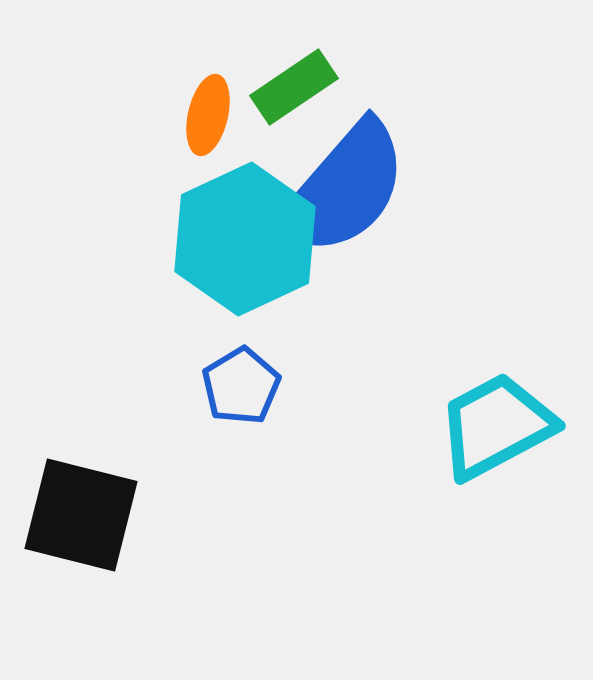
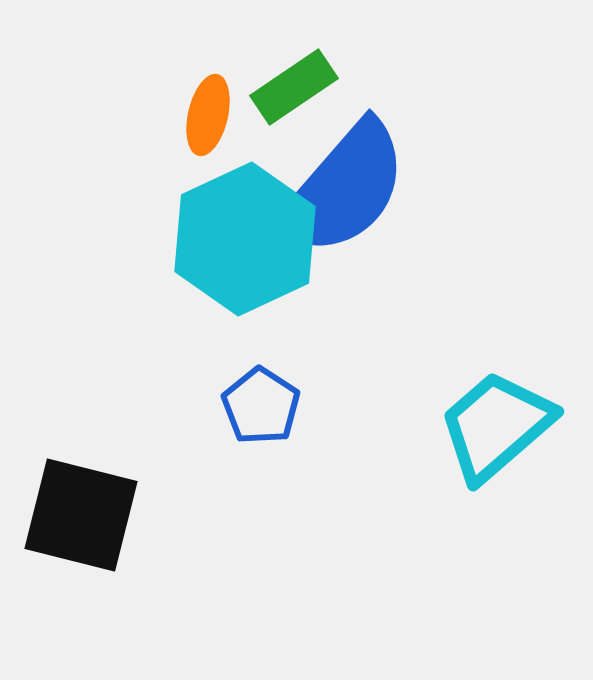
blue pentagon: moved 20 px right, 20 px down; rotated 8 degrees counterclockwise
cyan trapezoid: rotated 13 degrees counterclockwise
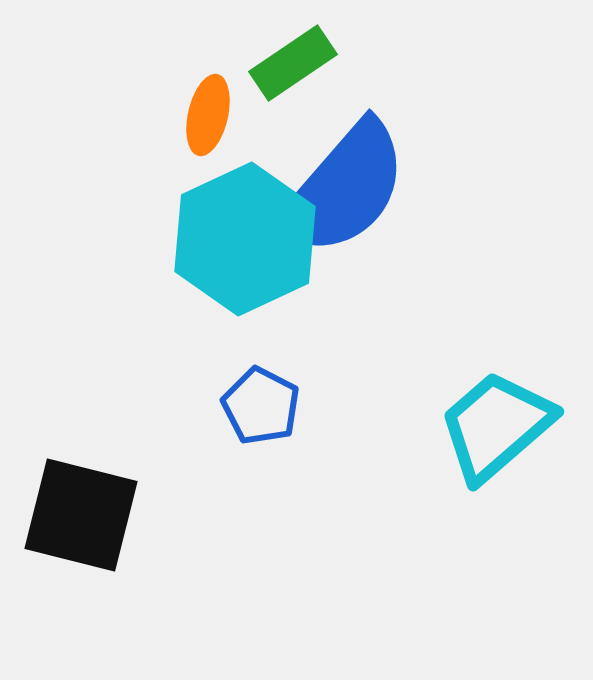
green rectangle: moved 1 px left, 24 px up
blue pentagon: rotated 6 degrees counterclockwise
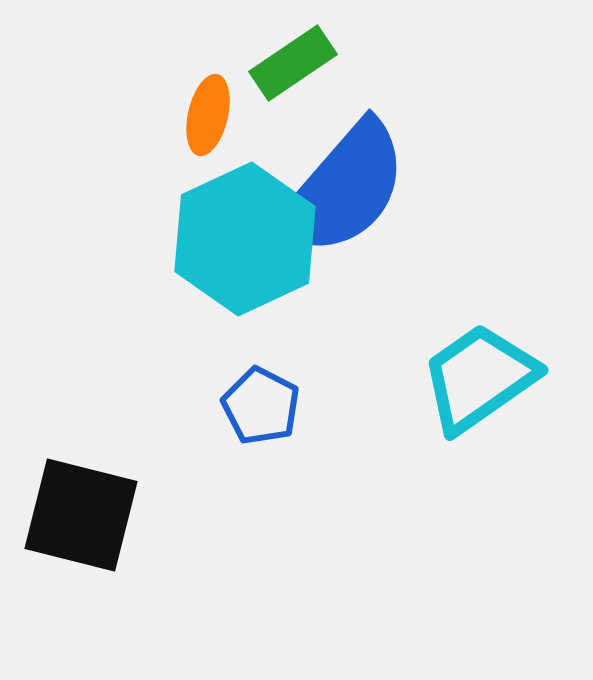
cyan trapezoid: moved 17 px left, 48 px up; rotated 6 degrees clockwise
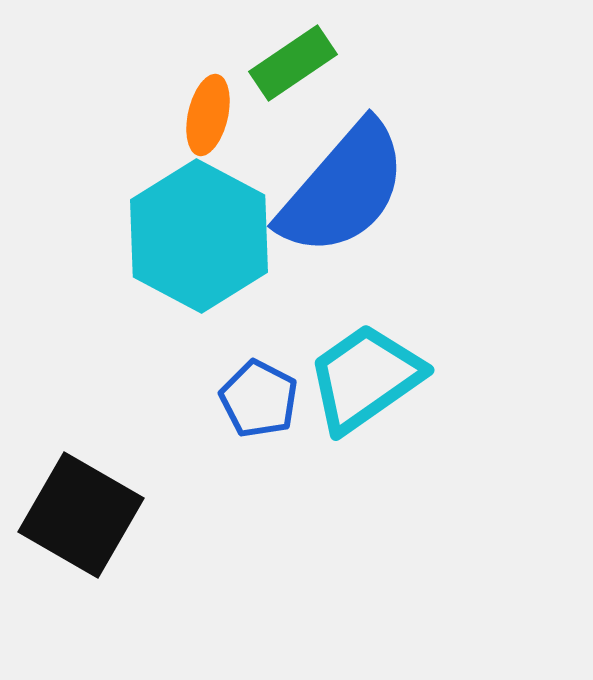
cyan hexagon: moved 46 px left, 3 px up; rotated 7 degrees counterclockwise
cyan trapezoid: moved 114 px left
blue pentagon: moved 2 px left, 7 px up
black square: rotated 16 degrees clockwise
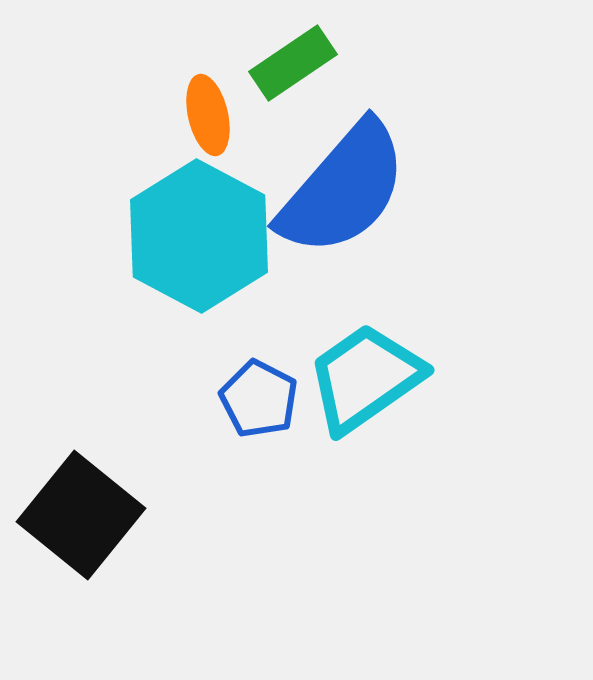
orange ellipse: rotated 26 degrees counterclockwise
black square: rotated 9 degrees clockwise
